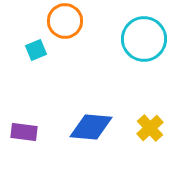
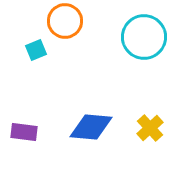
cyan circle: moved 2 px up
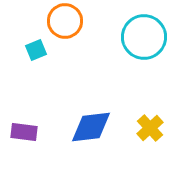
blue diamond: rotated 12 degrees counterclockwise
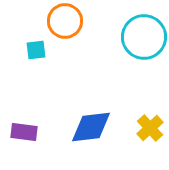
cyan square: rotated 15 degrees clockwise
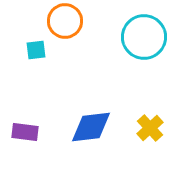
purple rectangle: moved 1 px right
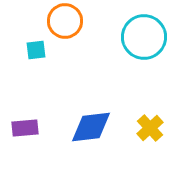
purple rectangle: moved 4 px up; rotated 12 degrees counterclockwise
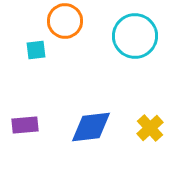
cyan circle: moved 9 px left, 1 px up
purple rectangle: moved 3 px up
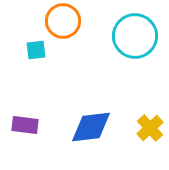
orange circle: moved 2 px left
purple rectangle: rotated 12 degrees clockwise
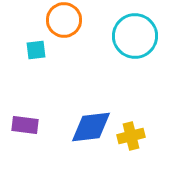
orange circle: moved 1 px right, 1 px up
yellow cross: moved 19 px left, 8 px down; rotated 28 degrees clockwise
